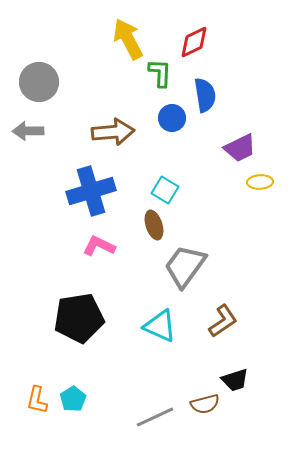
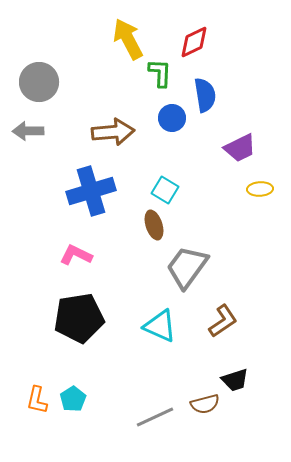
yellow ellipse: moved 7 px down
pink L-shape: moved 23 px left, 9 px down
gray trapezoid: moved 2 px right, 1 px down
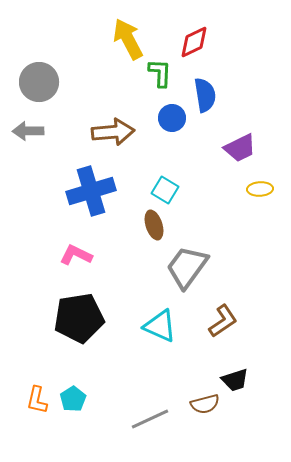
gray line: moved 5 px left, 2 px down
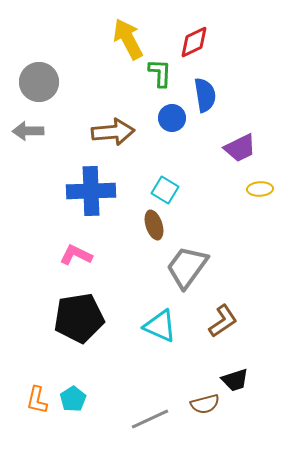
blue cross: rotated 15 degrees clockwise
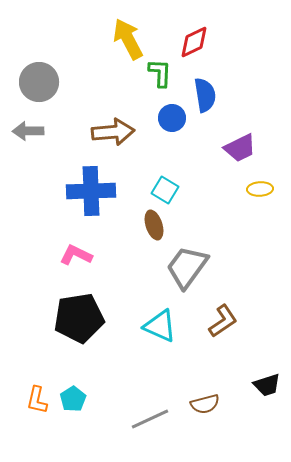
black trapezoid: moved 32 px right, 5 px down
